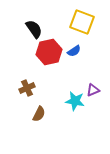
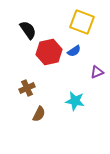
black semicircle: moved 6 px left, 1 px down
purple triangle: moved 4 px right, 18 px up
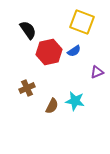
brown semicircle: moved 13 px right, 8 px up
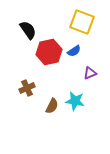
purple triangle: moved 7 px left, 1 px down
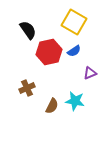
yellow square: moved 8 px left; rotated 10 degrees clockwise
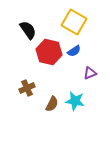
red hexagon: rotated 25 degrees clockwise
brown semicircle: moved 2 px up
